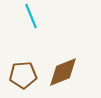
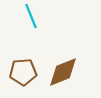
brown pentagon: moved 3 px up
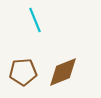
cyan line: moved 4 px right, 4 px down
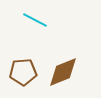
cyan line: rotated 40 degrees counterclockwise
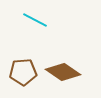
brown diamond: rotated 56 degrees clockwise
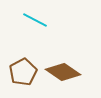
brown pentagon: rotated 24 degrees counterclockwise
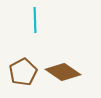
cyan line: rotated 60 degrees clockwise
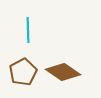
cyan line: moved 7 px left, 10 px down
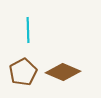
brown diamond: rotated 12 degrees counterclockwise
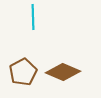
cyan line: moved 5 px right, 13 px up
